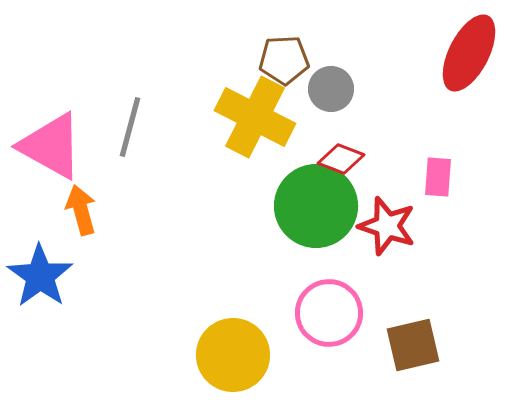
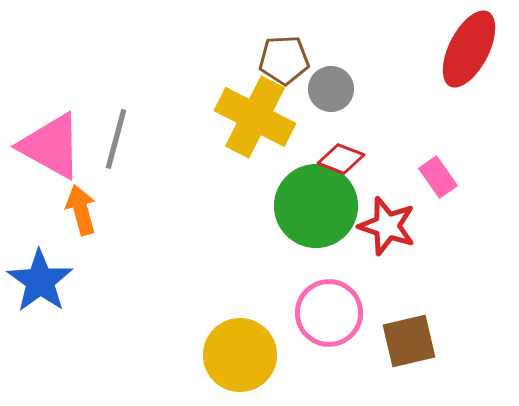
red ellipse: moved 4 px up
gray line: moved 14 px left, 12 px down
pink rectangle: rotated 39 degrees counterclockwise
blue star: moved 5 px down
brown square: moved 4 px left, 4 px up
yellow circle: moved 7 px right
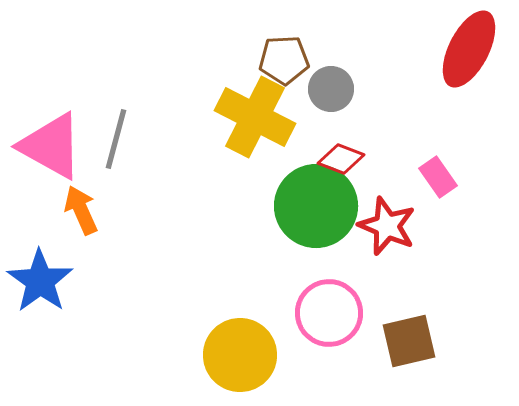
orange arrow: rotated 9 degrees counterclockwise
red star: rotated 4 degrees clockwise
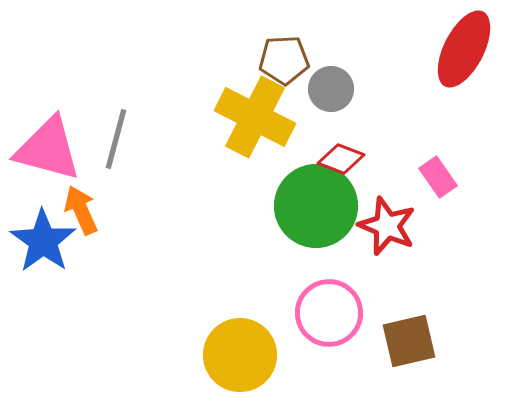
red ellipse: moved 5 px left
pink triangle: moved 3 px left, 3 px down; rotated 14 degrees counterclockwise
blue star: moved 3 px right, 40 px up
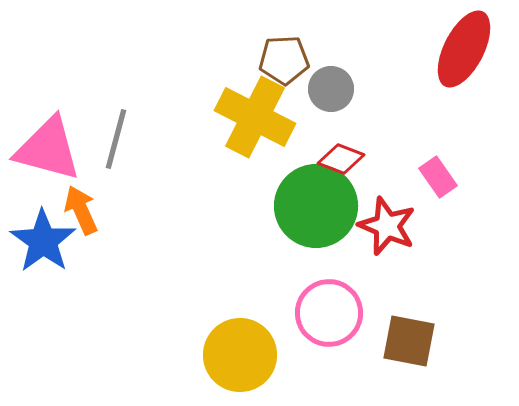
brown square: rotated 24 degrees clockwise
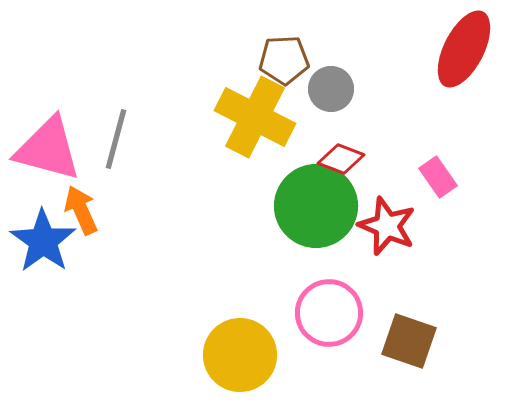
brown square: rotated 8 degrees clockwise
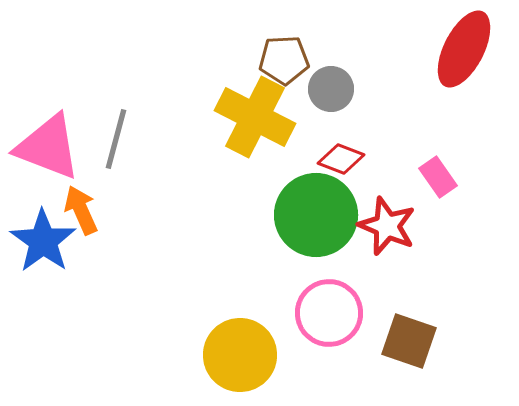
pink triangle: moved 2 px up; rotated 6 degrees clockwise
green circle: moved 9 px down
